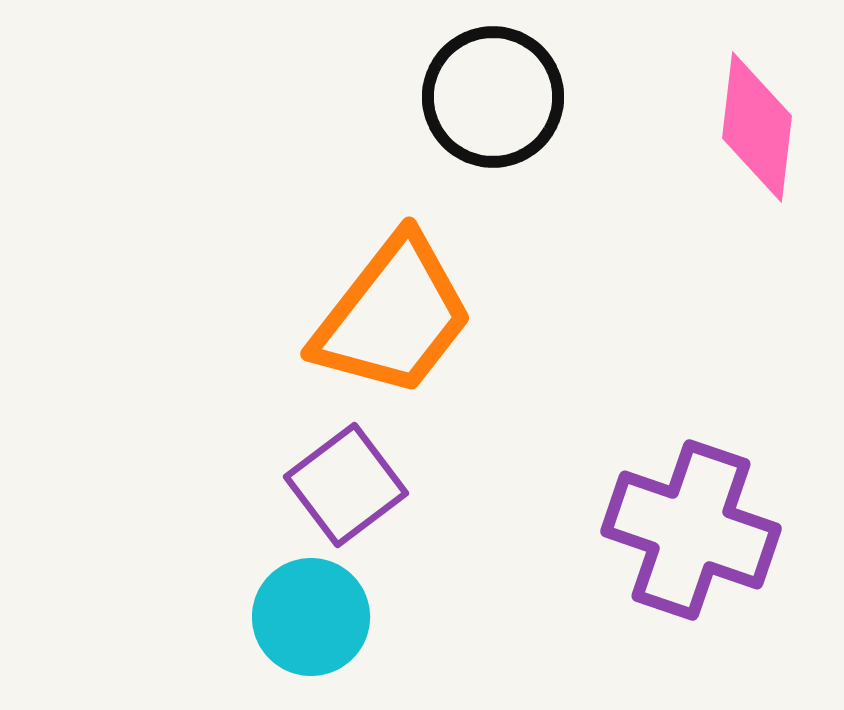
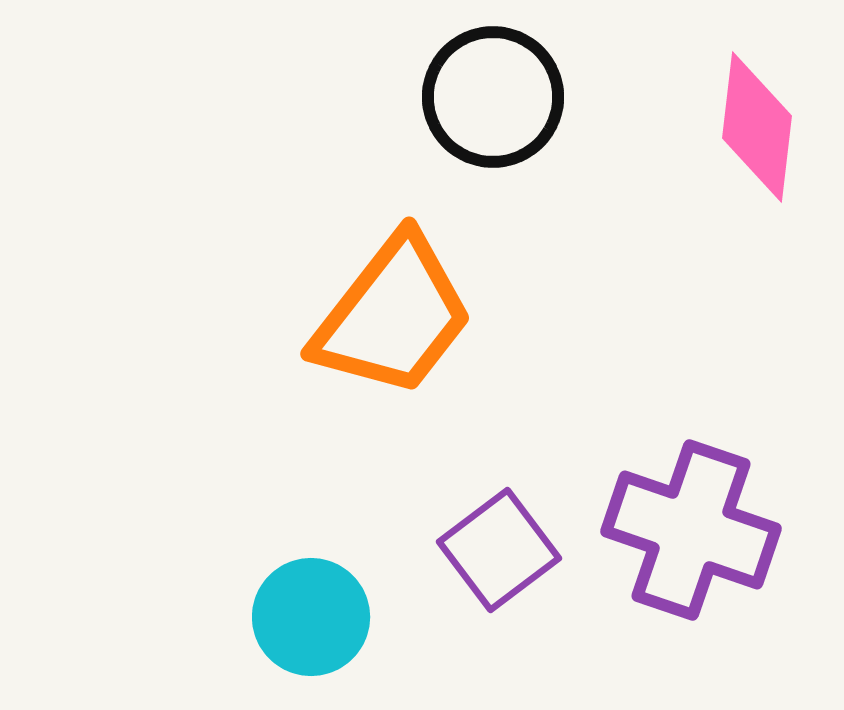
purple square: moved 153 px right, 65 px down
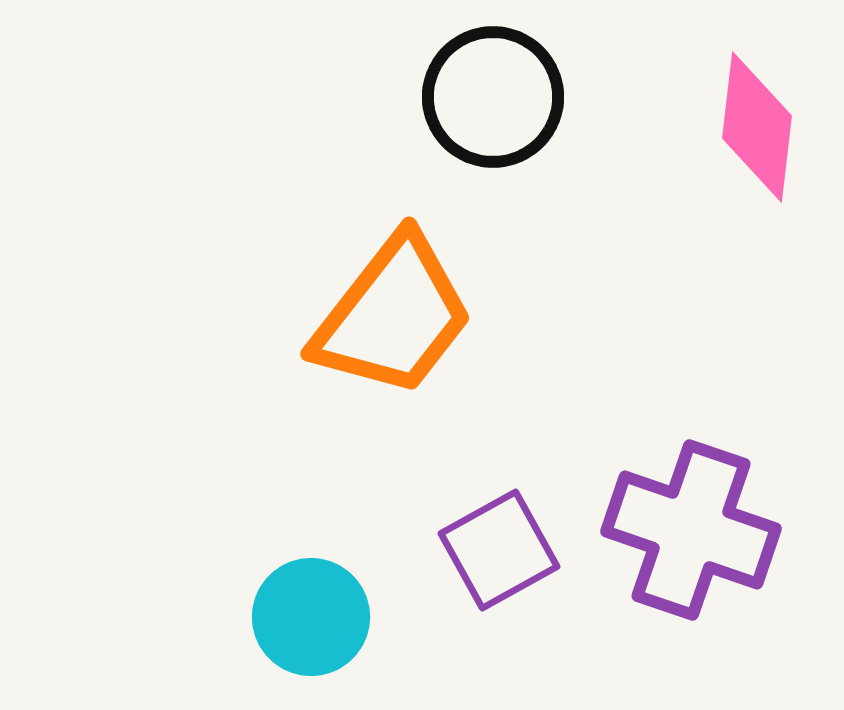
purple square: rotated 8 degrees clockwise
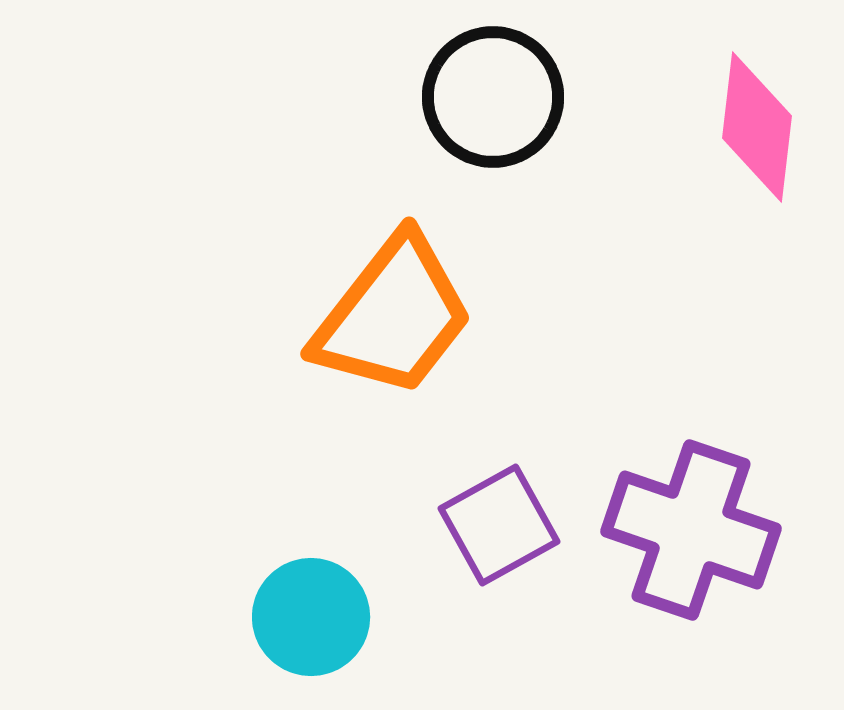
purple square: moved 25 px up
